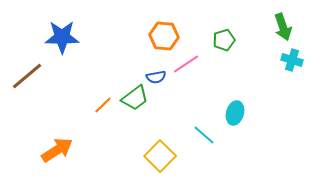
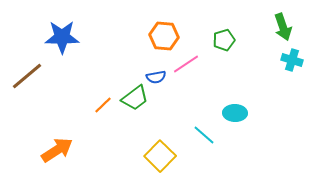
cyan ellipse: rotated 75 degrees clockwise
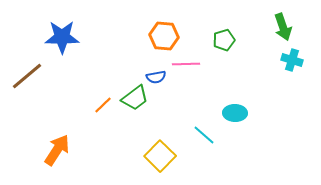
pink line: rotated 32 degrees clockwise
orange arrow: rotated 24 degrees counterclockwise
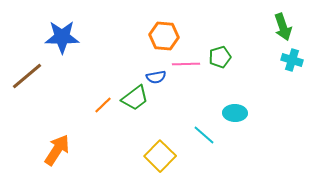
green pentagon: moved 4 px left, 17 px down
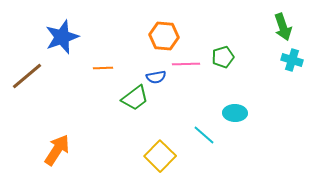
blue star: rotated 20 degrees counterclockwise
green pentagon: moved 3 px right
orange line: moved 37 px up; rotated 42 degrees clockwise
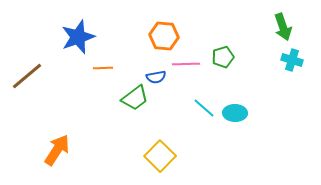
blue star: moved 16 px right
cyan line: moved 27 px up
